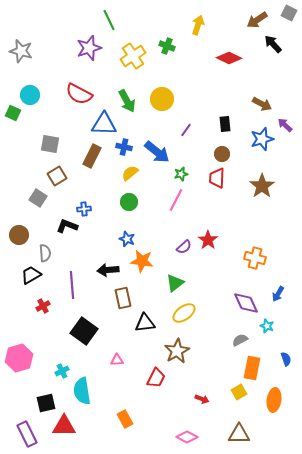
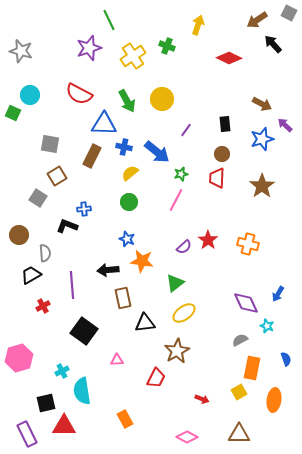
orange cross at (255, 258): moved 7 px left, 14 px up
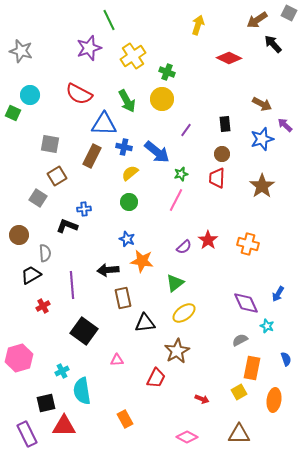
green cross at (167, 46): moved 26 px down
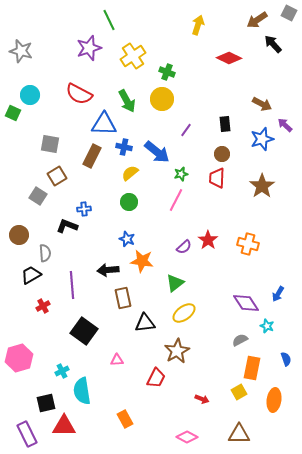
gray square at (38, 198): moved 2 px up
purple diamond at (246, 303): rotated 8 degrees counterclockwise
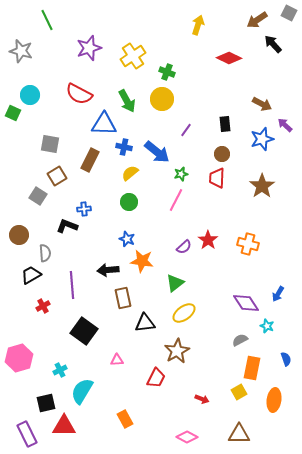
green line at (109, 20): moved 62 px left
brown rectangle at (92, 156): moved 2 px left, 4 px down
cyan cross at (62, 371): moved 2 px left, 1 px up
cyan semicircle at (82, 391): rotated 40 degrees clockwise
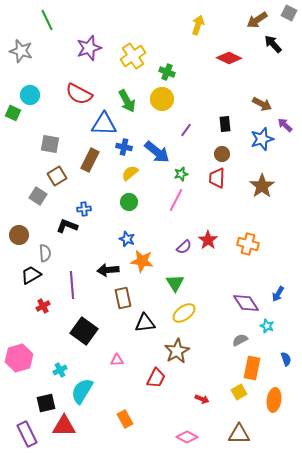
green triangle at (175, 283): rotated 24 degrees counterclockwise
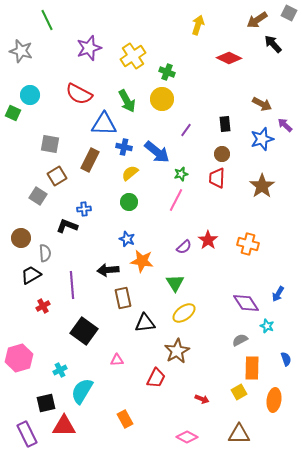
brown circle at (19, 235): moved 2 px right, 3 px down
orange rectangle at (252, 368): rotated 10 degrees counterclockwise
